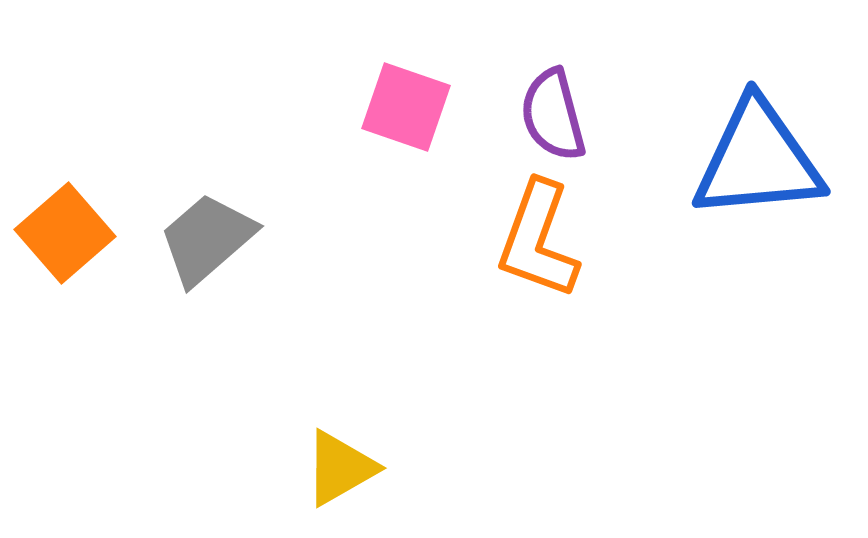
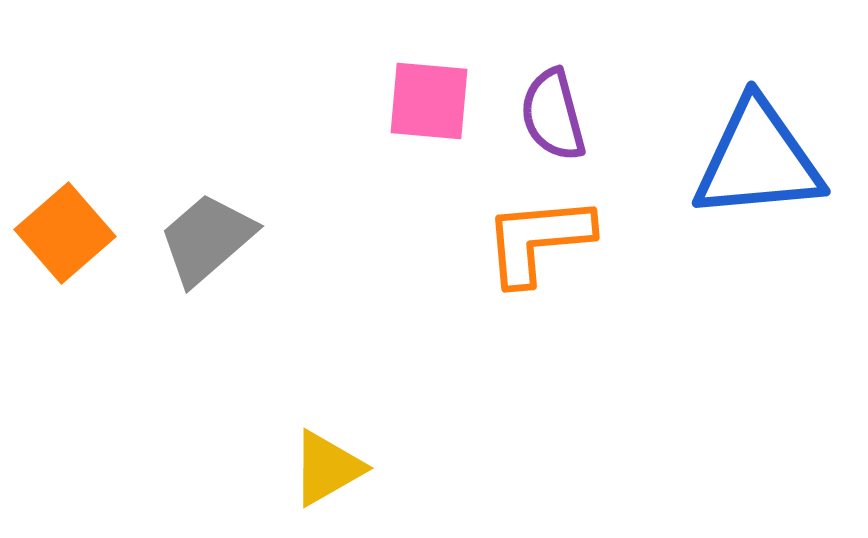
pink square: moved 23 px right, 6 px up; rotated 14 degrees counterclockwise
orange L-shape: rotated 65 degrees clockwise
yellow triangle: moved 13 px left
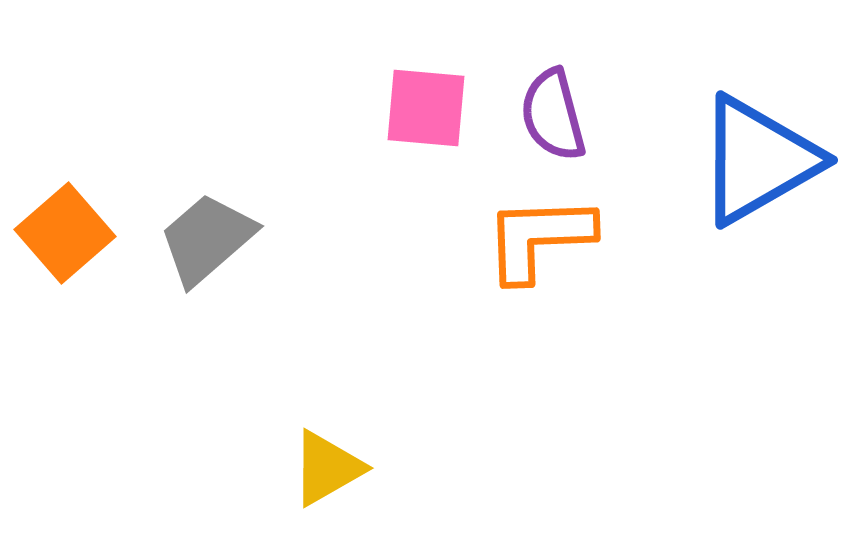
pink square: moved 3 px left, 7 px down
blue triangle: rotated 25 degrees counterclockwise
orange L-shape: moved 1 px right, 2 px up; rotated 3 degrees clockwise
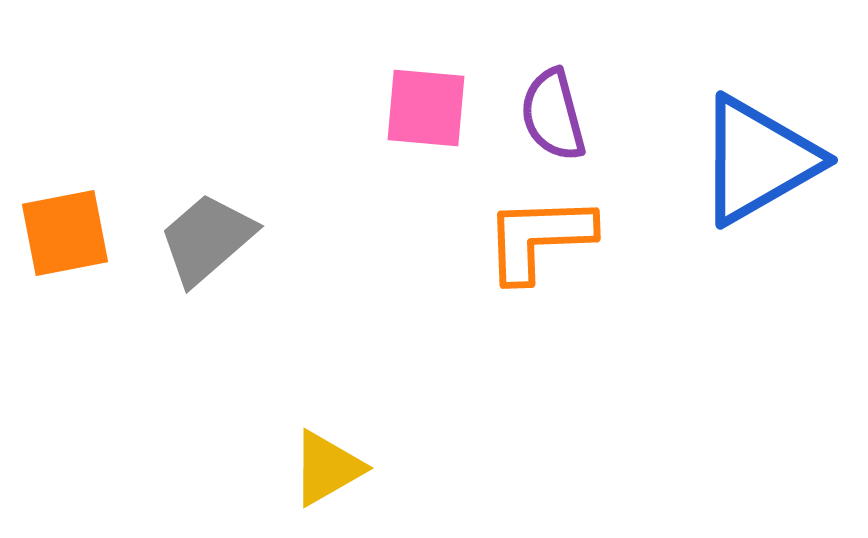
orange square: rotated 30 degrees clockwise
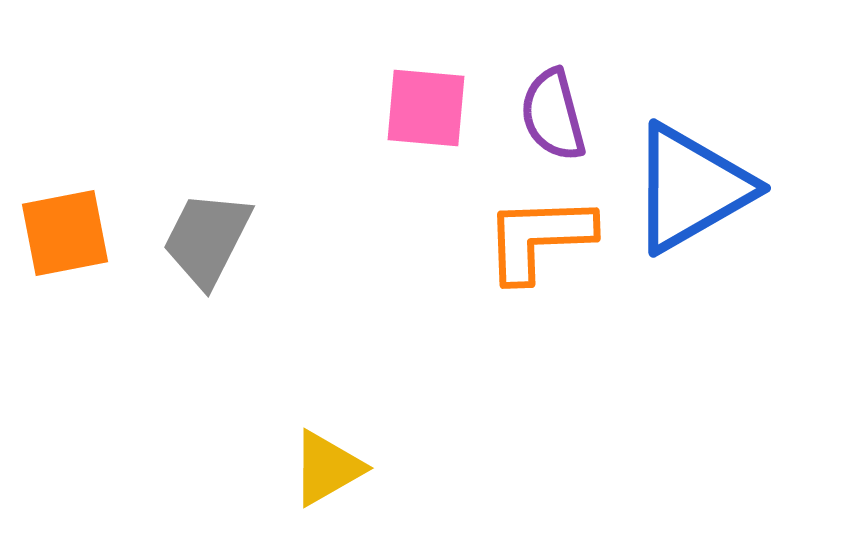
blue triangle: moved 67 px left, 28 px down
gray trapezoid: rotated 22 degrees counterclockwise
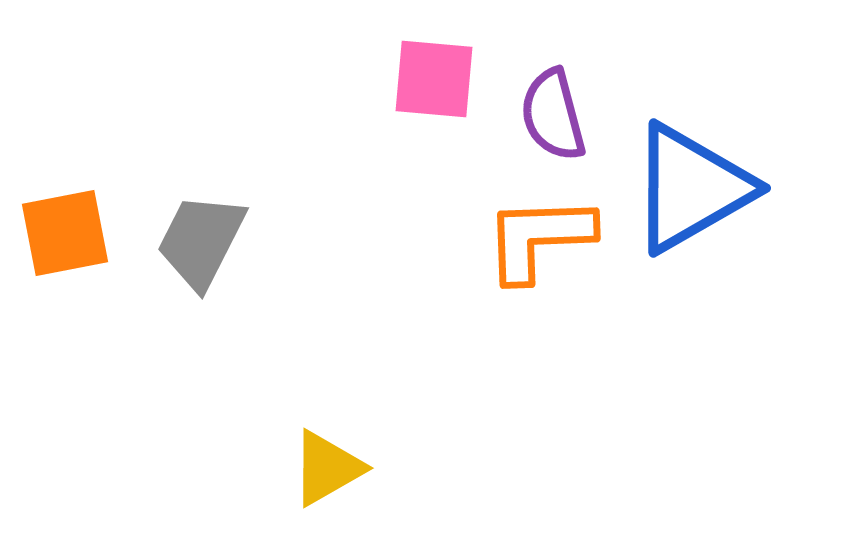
pink square: moved 8 px right, 29 px up
gray trapezoid: moved 6 px left, 2 px down
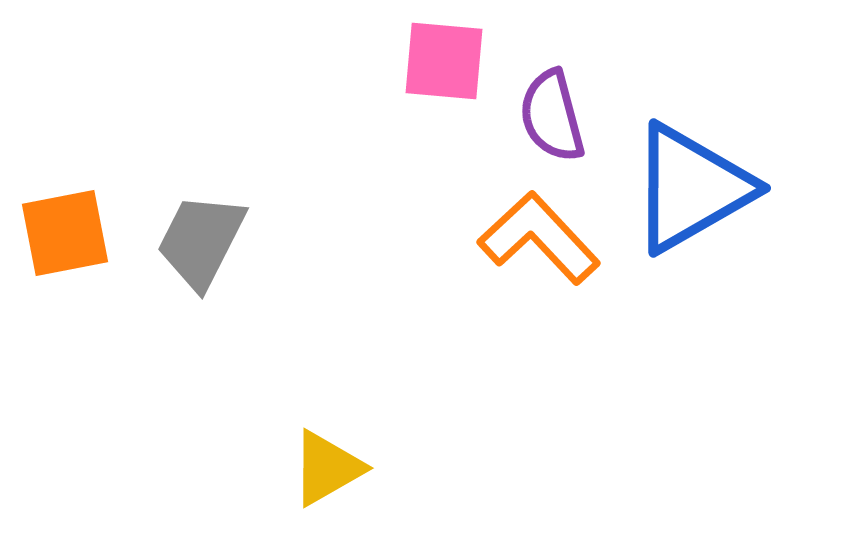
pink square: moved 10 px right, 18 px up
purple semicircle: moved 1 px left, 1 px down
orange L-shape: rotated 49 degrees clockwise
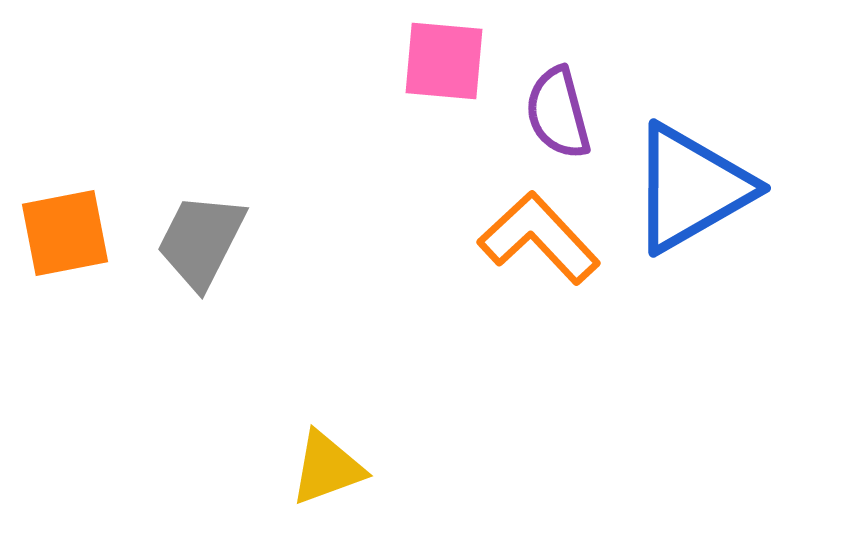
purple semicircle: moved 6 px right, 3 px up
yellow triangle: rotated 10 degrees clockwise
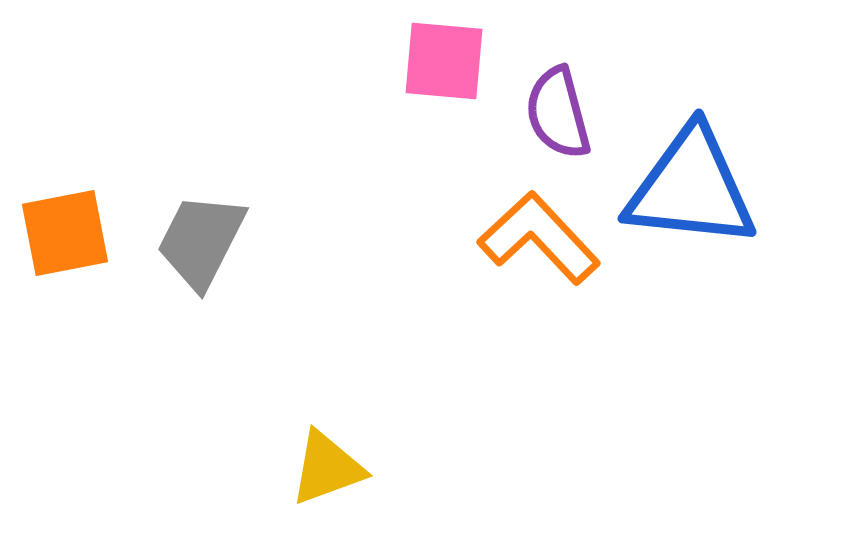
blue triangle: rotated 36 degrees clockwise
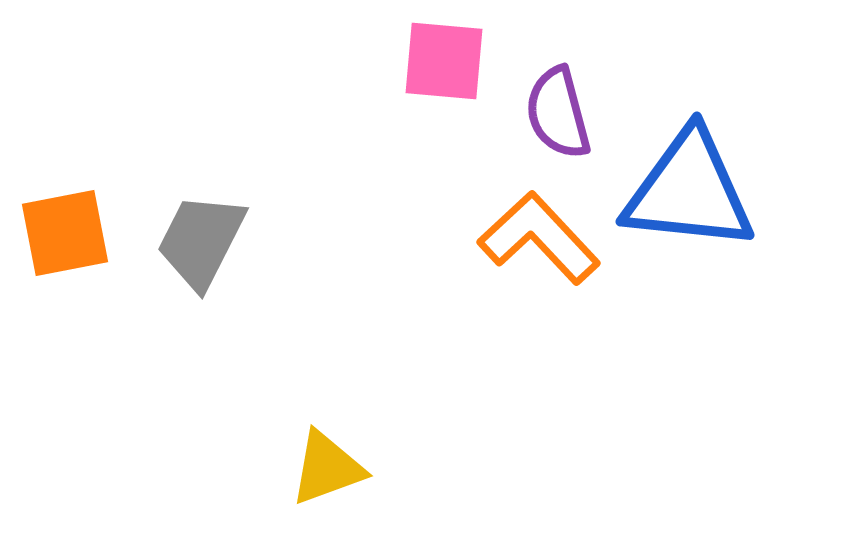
blue triangle: moved 2 px left, 3 px down
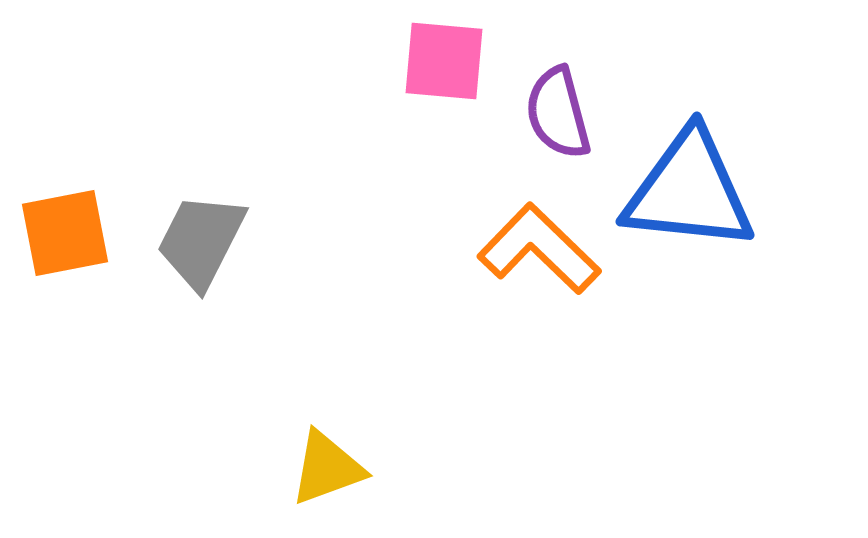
orange L-shape: moved 11 px down; rotated 3 degrees counterclockwise
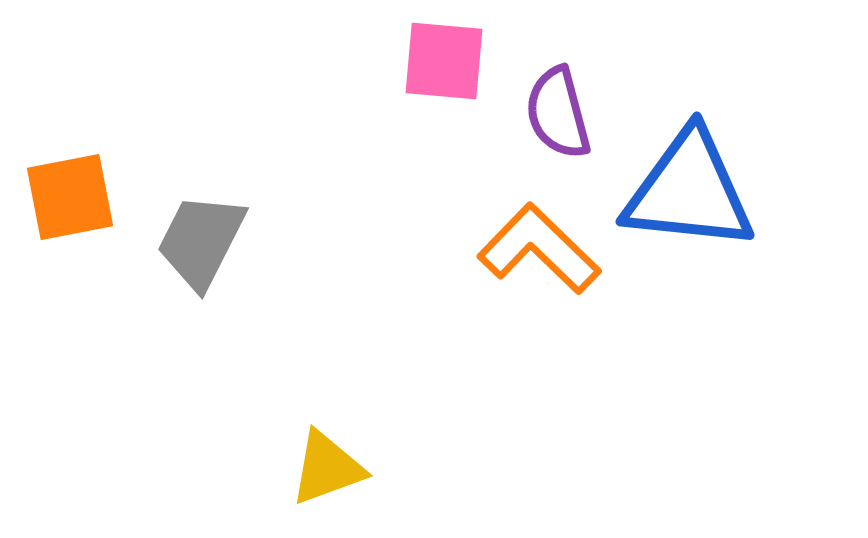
orange square: moved 5 px right, 36 px up
